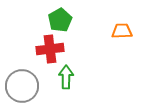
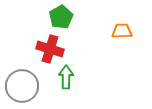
green pentagon: moved 1 px right, 3 px up
red cross: rotated 24 degrees clockwise
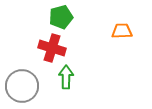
green pentagon: rotated 15 degrees clockwise
red cross: moved 2 px right, 1 px up
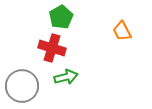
green pentagon: rotated 15 degrees counterclockwise
orange trapezoid: rotated 115 degrees counterclockwise
green arrow: rotated 75 degrees clockwise
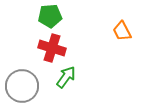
green pentagon: moved 11 px left, 1 px up; rotated 25 degrees clockwise
green arrow: rotated 40 degrees counterclockwise
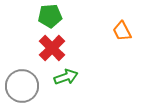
red cross: rotated 28 degrees clockwise
green arrow: rotated 35 degrees clockwise
